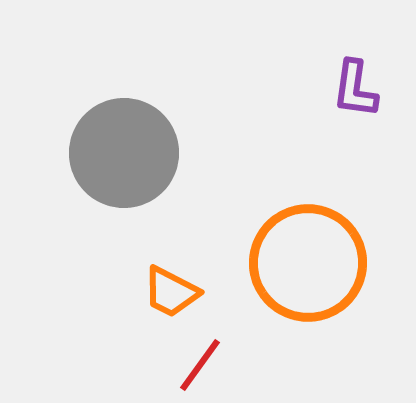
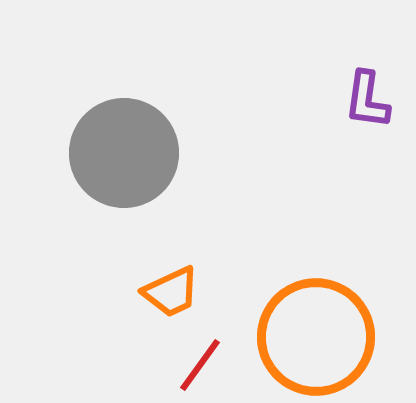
purple L-shape: moved 12 px right, 11 px down
orange circle: moved 8 px right, 74 px down
orange trapezoid: rotated 52 degrees counterclockwise
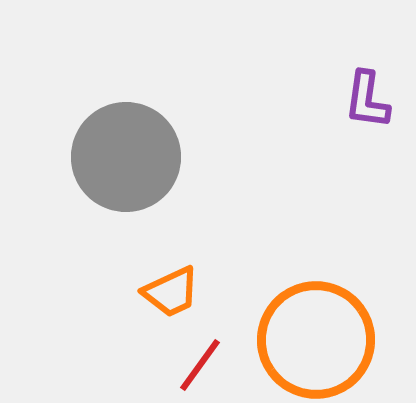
gray circle: moved 2 px right, 4 px down
orange circle: moved 3 px down
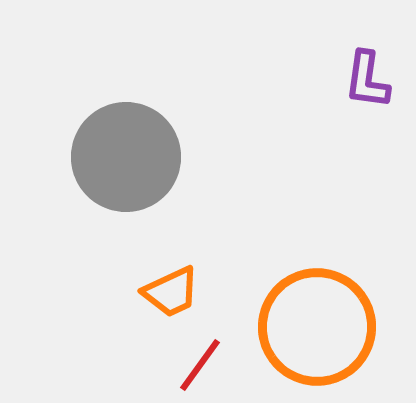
purple L-shape: moved 20 px up
orange circle: moved 1 px right, 13 px up
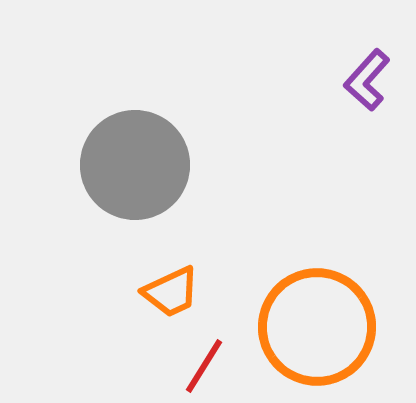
purple L-shape: rotated 34 degrees clockwise
gray circle: moved 9 px right, 8 px down
red line: moved 4 px right, 1 px down; rotated 4 degrees counterclockwise
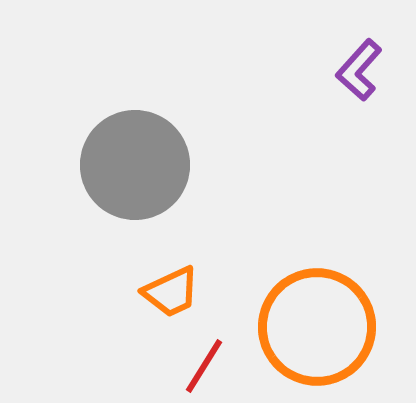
purple L-shape: moved 8 px left, 10 px up
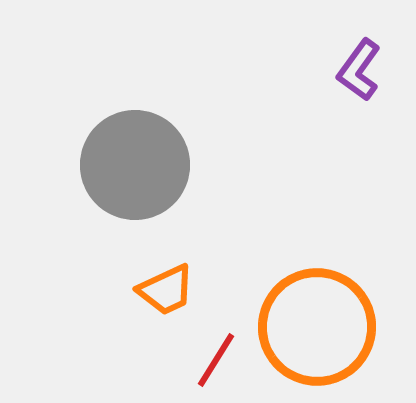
purple L-shape: rotated 6 degrees counterclockwise
orange trapezoid: moved 5 px left, 2 px up
red line: moved 12 px right, 6 px up
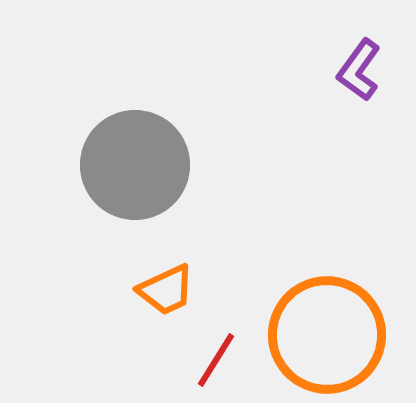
orange circle: moved 10 px right, 8 px down
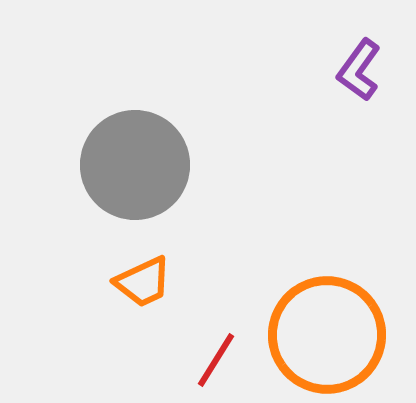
orange trapezoid: moved 23 px left, 8 px up
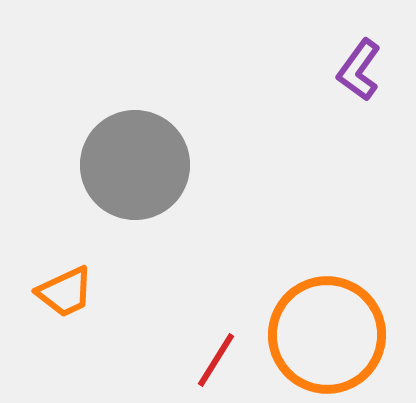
orange trapezoid: moved 78 px left, 10 px down
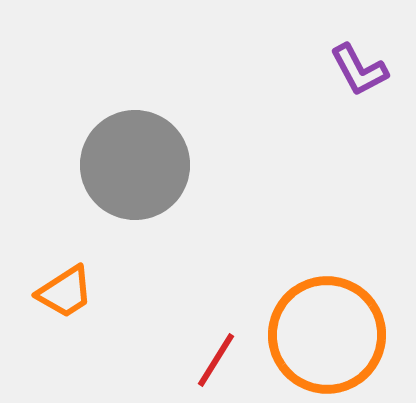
purple L-shape: rotated 64 degrees counterclockwise
orange trapezoid: rotated 8 degrees counterclockwise
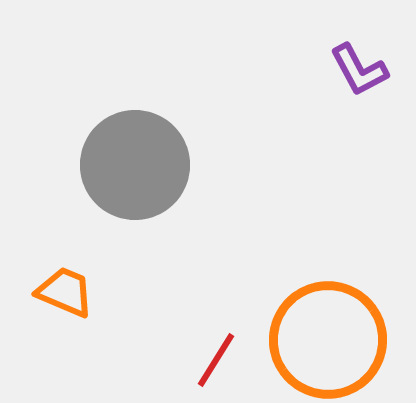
orange trapezoid: rotated 124 degrees counterclockwise
orange circle: moved 1 px right, 5 px down
